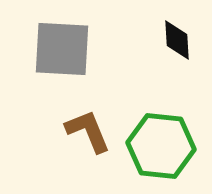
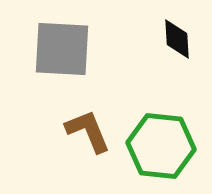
black diamond: moved 1 px up
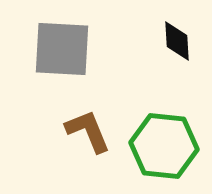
black diamond: moved 2 px down
green hexagon: moved 3 px right
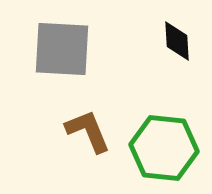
green hexagon: moved 2 px down
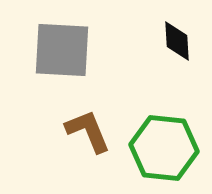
gray square: moved 1 px down
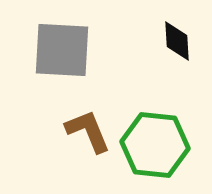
green hexagon: moved 9 px left, 3 px up
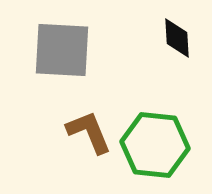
black diamond: moved 3 px up
brown L-shape: moved 1 px right, 1 px down
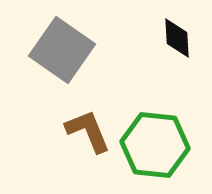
gray square: rotated 32 degrees clockwise
brown L-shape: moved 1 px left, 1 px up
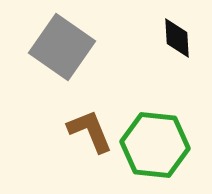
gray square: moved 3 px up
brown L-shape: moved 2 px right
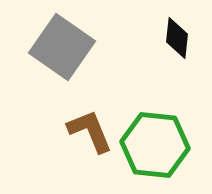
black diamond: rotated 9 degrees clockwise
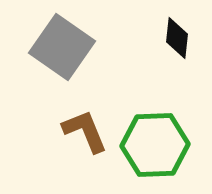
brown L-shape: moved 5 px left
green hexagon: rotated 8 degrees counterclockwise
